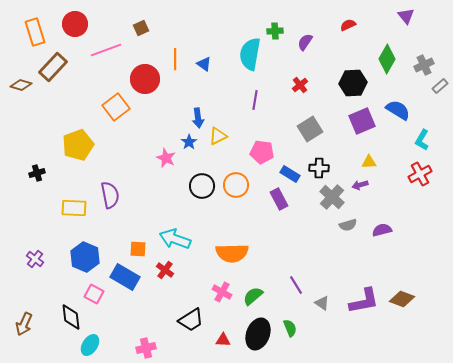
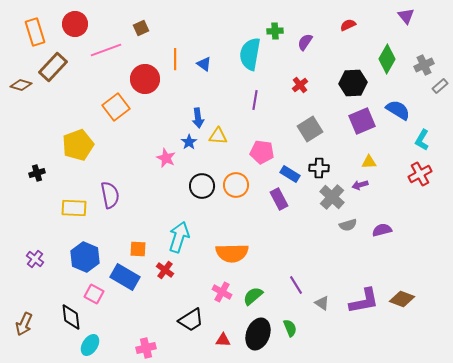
yellow triangle at (218, 136): rotated 30 degrees clockwise
cyan arrow at (175, 239): moved 4 px right, 2 px up; rotated 88 degrees clockwise
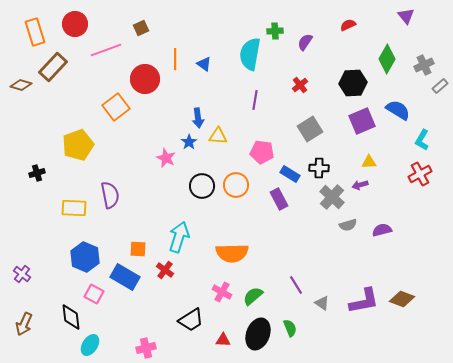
purple cross at (35, 259): moved 13 px left, 15 px down
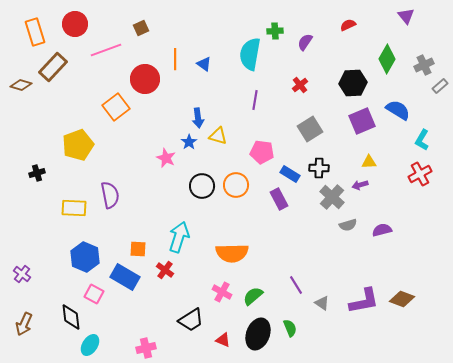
yellow triangle at (218, 136): rotated 12 degrees clockwise
red triangle at (223, 340): rotated 21 degrees clockwise
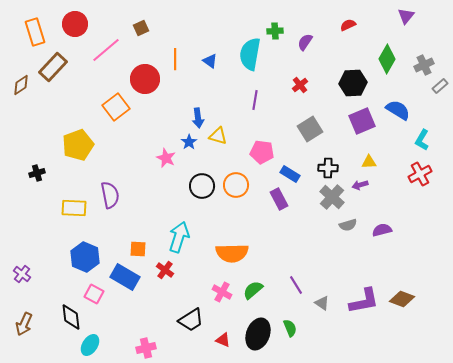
purple triangle at (406, 16): rotated 18 degrees clockwise
pink line at (106, 50): rotated 20 degrees counterclockwise
blue triangle at (204, 64): moved 6 px right, 3 px up
brown diamond at (21, 85): rotated 50 degrees counterclockwise
black cross at (319, 168): moved 9 px right
green semicircle at (253, 296): moved 6 px up
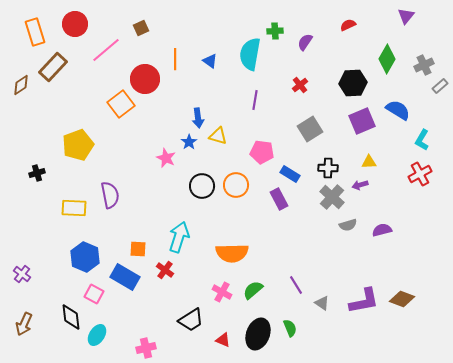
orange square at (116, 107): moved 5 px right, 3 px up
cyan ellipse at (90, 345): moved 7 px right, 10 px up
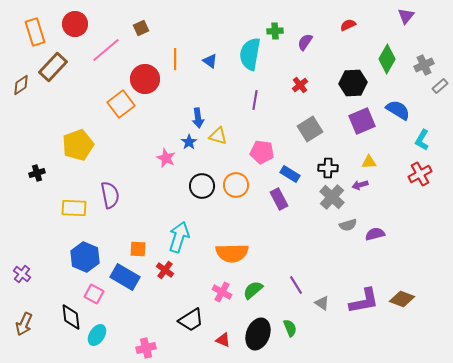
purple semicircle at (382, 230): moved 7 px left, 4 px down
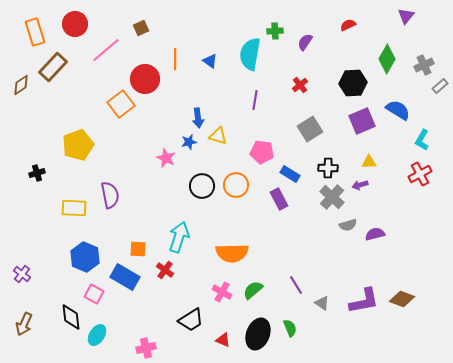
blue star at (189, 142): rotated 21 degrees clockwise
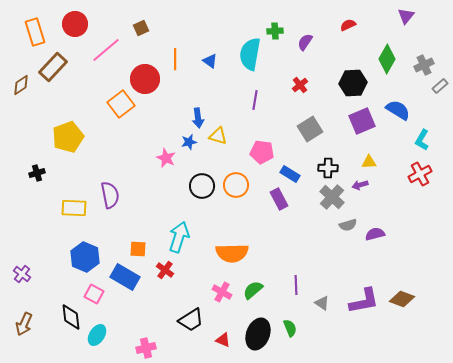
yellow pentagon at (78, 145): moved 10 px left, 8 px up
purple line at (296, 285): rotated 30 degrees clockwise
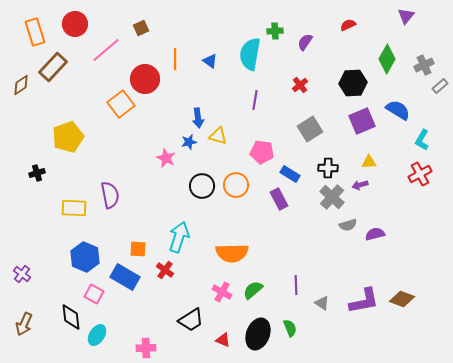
pink cross at (146, 348): rotated 12 degrees clockwise
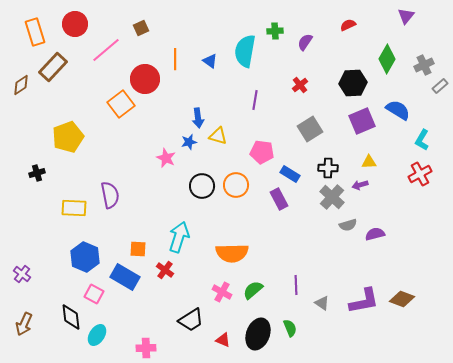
cyan semicircle at (250, 54): moved 5 px left, 3 px up
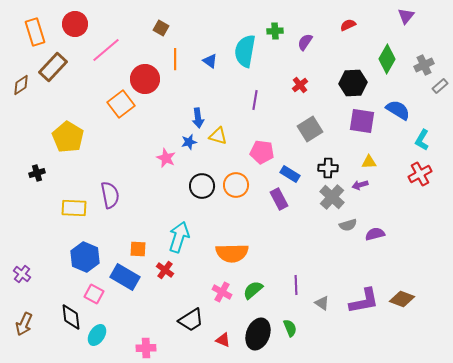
brown square at (141, 28): moved 20 px right; rotated 35 degrees counterclockwise
purple square at (362, 121): rotated 32 degrees clockwise
yellow pentagon at (68, 137): rotated 20 degrees counterclockwise
